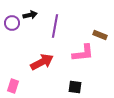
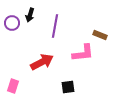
black arrow: rotated 120 degrees clockwise
black square: moved 7 px left; rotated 16 degrees counterclockwise
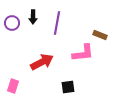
black arrow: moved 3 px right, 2 px down; rotated 16 degrees counterclockwise
purple line: moved 2 px right, 3 px up
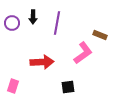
pink L-shape: rotated 30 degrees counterclockwise
red arrow: rotated 25 degrees clockwise
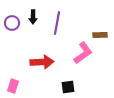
brown rectangle: rotated 24 degrees counterclockwise
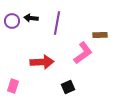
black arrow: moved 2 px left, 1 px down; rotated 96 degrees clockwise
purple circle: moved 2 px up
black square: rotated 16 degrees counterclockwise
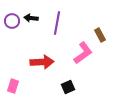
brown rectangle: rotated 64 degrees clockwise
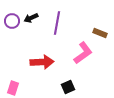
black arrow: rotated 32 degrees counterclockwise
brown rectangle: moved 2 px up; rotated 40 degrees counterclockwise
pink rectangle: moved 2 px down
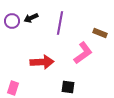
purple line: moved 3 px right
black square: rotated 32 degrees clockwise
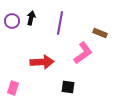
black arrow: rotated 128 degrees clockwise
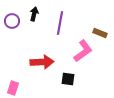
black arrow: moved 3 px right, 4 px up
pink L-shape: moved 2 px up
black square: moved 8 px up
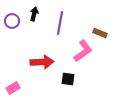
pink rectangle: rotated 40 degrees clockwise
